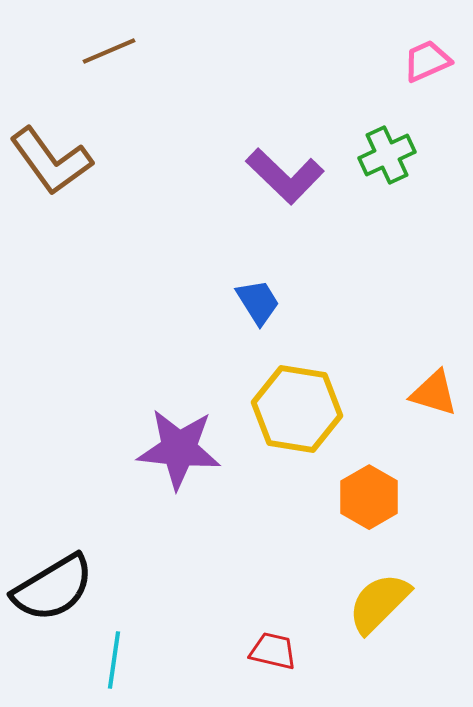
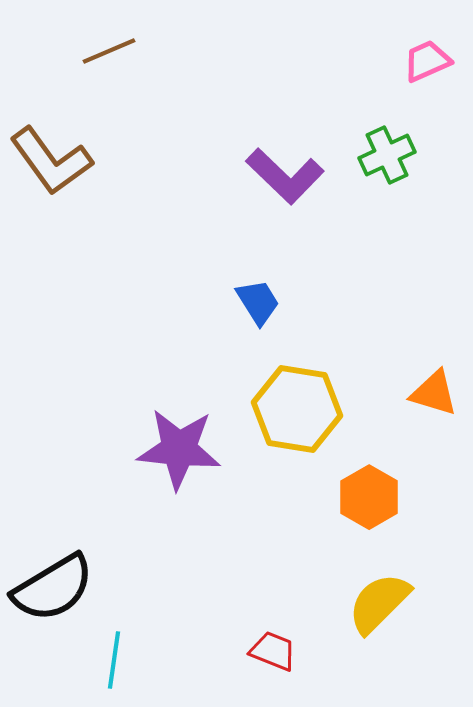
red trapezoid: rotated 9 degrees clockwise
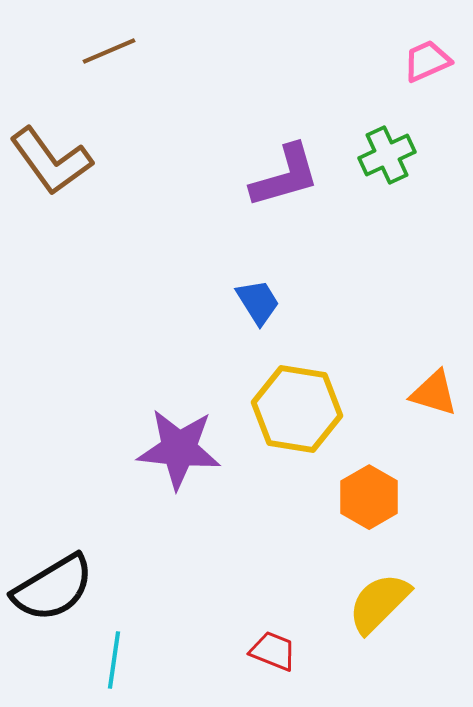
purple L-shape: rotated 60 degrees counterclockwise
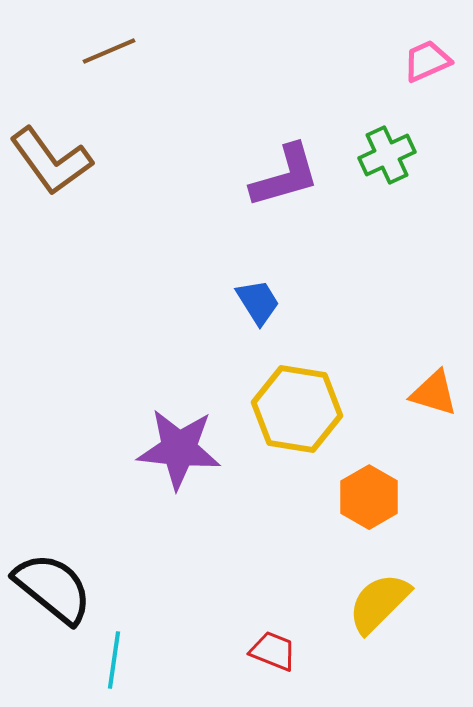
black semicircle: rotated 110 degrees counterclockwise
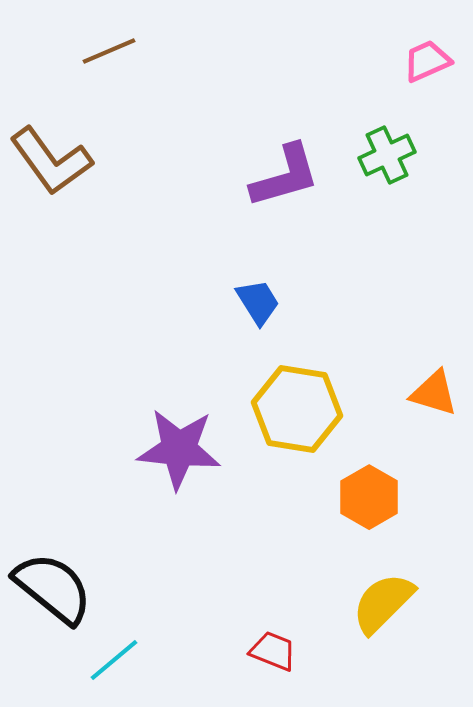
yellow semicircle: moved 4 px right
cyan line: rotated 42 degrees clockwise
